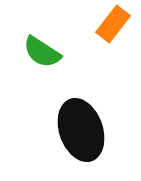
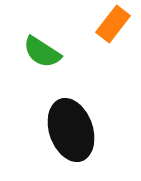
black ellipse: moved 10 px left
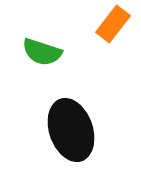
green semicircle: rotated 15 degrees counterclockwise
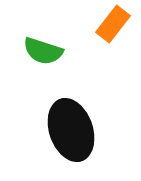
green semicircle: moved 1 px right, 1 px up
